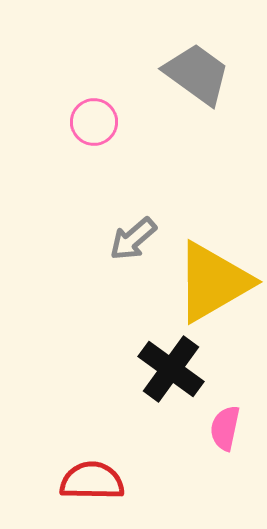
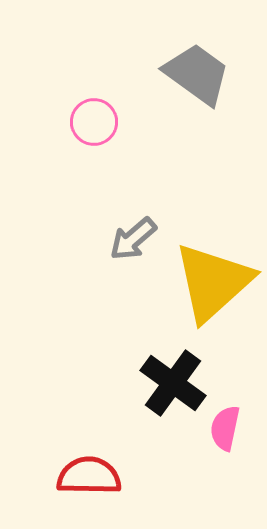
yellow triangle: rotated 12 degrees counterclockwise
black cross: moved 2 px right, 14 px down
red semicircle: moved 3 px left, 5 px up
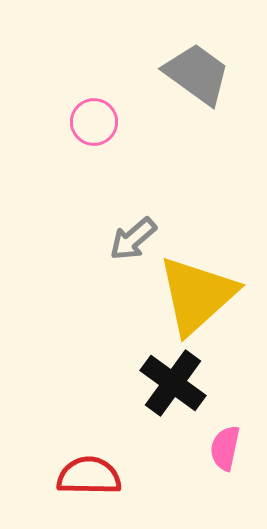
yellow triangle: moved 16 px left, 13 px down
pink semicircle: moved 20 px down
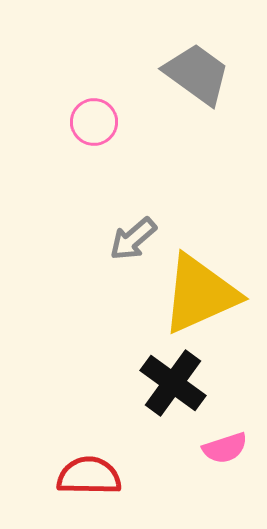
yellow triangle: moved 3 px right, 1 px up; rotated 18 degrees clockwise
pink semicircle: rotated 120 degrees counterclockwise
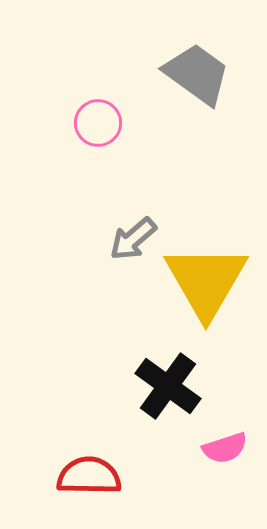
pink circle: moved 4 px right, 1 px down
yellow triangle: moved 6 px right, 13 px up; rotated 36 degrees counterclockwise
black cross: moved 5 px left, 3 px down
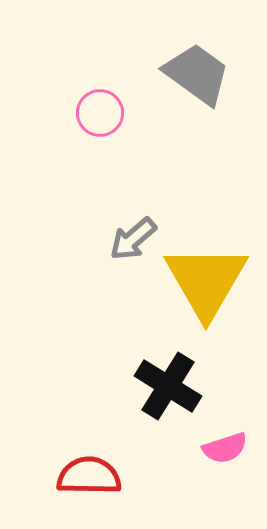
pink circle: moved 2 px right, 10 px up
black cross: rotated 4 degrees counterclockwise
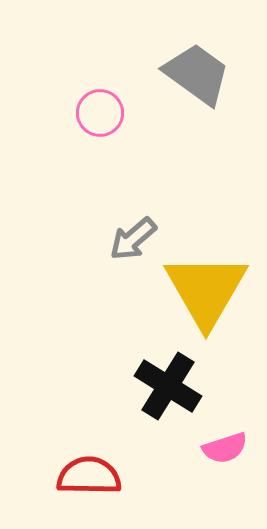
yellow triangle: moved 9 px down
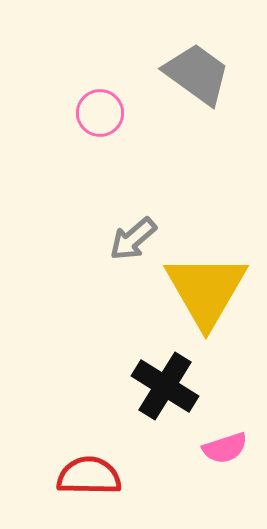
black cross: moved 3 px left
